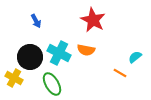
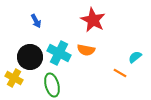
green ellipse: moved 1 px down; rotated 15 degrees clockwise
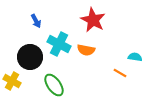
cyan cross: moved 9 px up
cyan semicircle: rotated 48 degrees clockwise
yellow cross: moved 2 px left, 3 px down
green ellipse: moved 2 px right; rotated 20 degrees counterclockwise
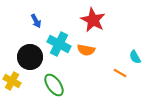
cyan semicircle: rotated 128 degrees counterclockwise
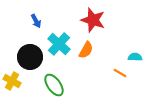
red star: rotated 10 degrees counterclockwise
cyan cross: rotated 15 degrees clockwise
orange semicircle: rotated 72 degrees counterclockwise
cyan semicircle: rotated 120 degrees clockwise
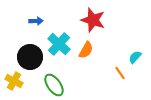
blue arrow: rotated 64 degrees counterclockwise
cyan semicircle: rotated 48 degrees counterclockwise
orange line: rotated 24 degrees clockwise
yellow cross: moved 2 px right
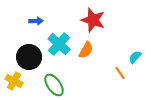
black circle: moved 1 px left
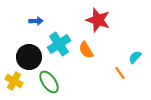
red star: moved 5 px right
cyan cross: rotated 15 degrees clockwise
orange semicircle: rotated 120 degrees clockwise
green ellipse: moved 5 px left, 3 px up
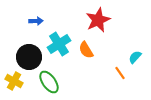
red star: rotated 30 degrees clockwise
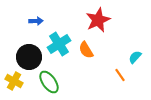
orange line: moved 2 px down
